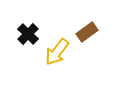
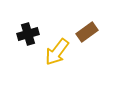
black cross: rotated 30 degrees clockwise
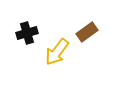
black cross: moved 1 px left, 1 px up
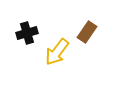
brown rectangle: rotated 20 degrees counterclockwise
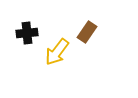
black cross: rotated 10 degrees clockwise
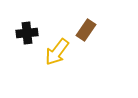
brown rectangle: moved 1 px left, 2 px up
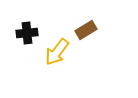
brown rectangle: rotated 25 degrees clockwise
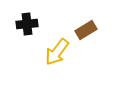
black cross: moved 9 px up
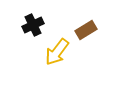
black cross: moved 6 px right, 1 px down; rotated 20 degrees counterclockwise
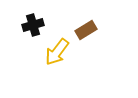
black cross: rotated 10 degrees clockwise
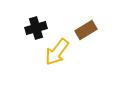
black cross: moved 3 px right, 3 px down
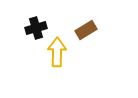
yellow arrow: rotated 144 degrees clockwise
